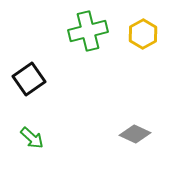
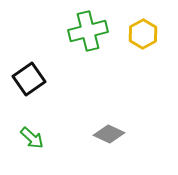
gray diamond: moved 26 px left
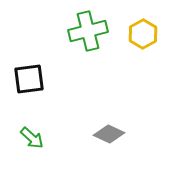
black square: rotated 28 degrees clockwise
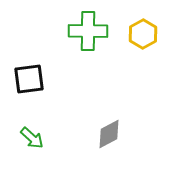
green cross: rotated 15 degrees clockwise
gray diamond: rotated 52 degrees counterclockwise
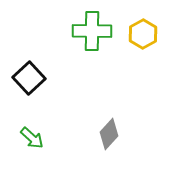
green cross: moved 4 px right
black square: moved 1 px up; rotated 36 degrees counterclockwise
gray diamond: rotated 20 degrees counterclockwise
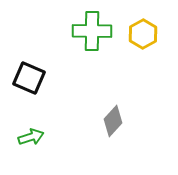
black square: rotated 24 degrees counterclockwise
gray diamond: moved 4 px right, 13 px up
green arrow: moved 1 px left, 1 px up; rotated 60 degrees counterclockwise
